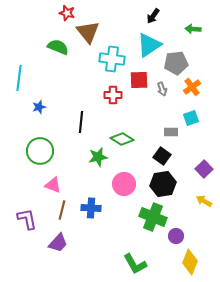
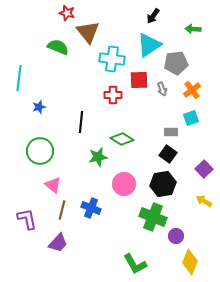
orange cross: moved 3 px down
black square: moved 6 px right, 2 px up
pink triangle: rotated 18 degrees clockwise
blue cross: rotated 18 degrees clockwise
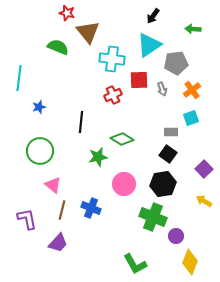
red cross: rotated 24 degrees counterclockwise
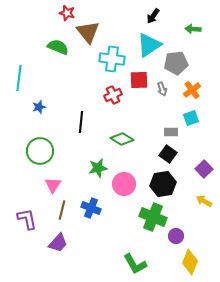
green star: moved 11 px down
pink triangle: rotated 24 degrees clockwise
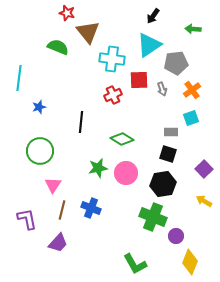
black square: rotated 18 degrees counterclockwise
pink circle: moved 2 px right, 11 px up
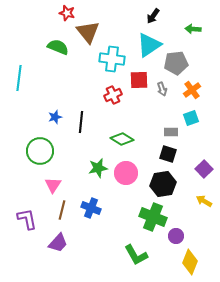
blue star: moved 16 px right, 10 px down
green L-shape: moved 1 px right, 9 px up
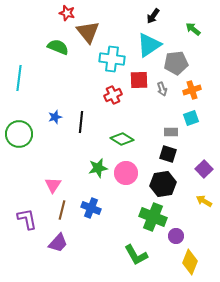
green arrow: rotated 35 degrees clockwise
orange cross: rotated 18 degrees clockwise
green circle: moved 21 px left, 17 px up
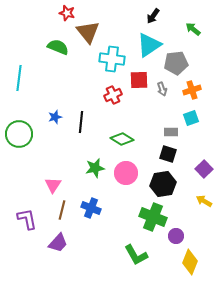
green star: moved 3 px left
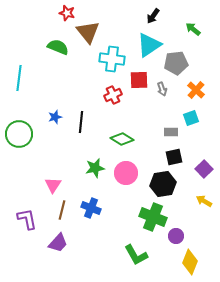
orange cross: moved 4 px right; rotated 30 degrees counterclockwise
black square: moved 6 px right, 3 px down; rotated 30 degrees counterclockwise
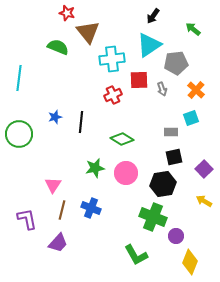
cyan cross: rotated 15 degrees counterclockwise
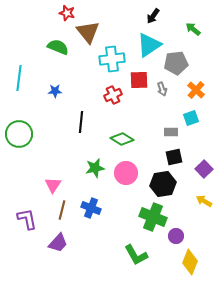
blue star: moved 26 px up; rotated 16 degrees clockwise
